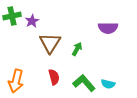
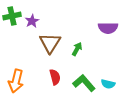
red semicircle: moved 1 px right
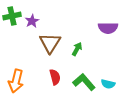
green L-shape: moved 1 px up
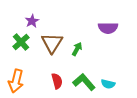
green cross: moved 9 px right, 26 px down; rotated 30 degrees counterclockwise
brown triangle: moved 2 px right
red semicircle: moved 2 px right, 4 px down
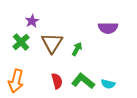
green L-shape: moved 1 px left, 1 px up; rotated 10 degrees counterclockwise
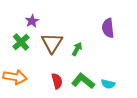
purple semicircle: rotated 84 degrees clockwise
orange arrow: moved 1 px left, 4 px up; rotated 95 degrees counterclockwise
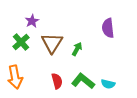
orange arrow: rotated 70 degrees clockwise
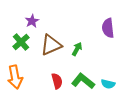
brown triangle: moved 1 px left, 2 px down; rotated 35 degrees clockwise
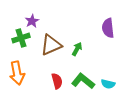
green cross: moved 4 px up; rotated 24 degrees clockwise
orange arrow: moved 2 px right, 4 px up
